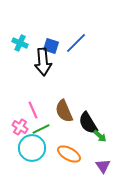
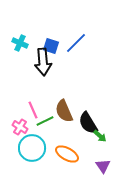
green line: moved 4 px right, 8 px up
orange ellipse: moved 2 px left
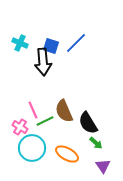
green arrow: moved 4 px left, 7 px down
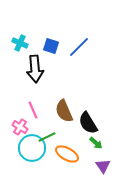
blue line: moved 3 px right, 4 px down
black arrow: moved 8 px left, 7 px down
green line: moved 2 px right, 16 px down
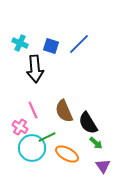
blue line: moved 3 px up
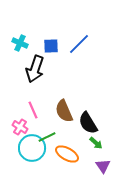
blue square: rotated 21 degrees counterclockwise
black arrow: rotated 24 degrees clockwise
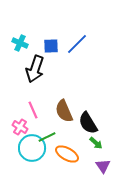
blue line: moved 2 px left
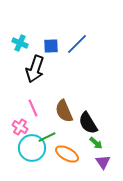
pink line: moved 2 px up
purple triangle: moved 4 px up
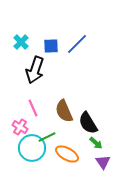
cyan cross: moved 1 px right, 1 px up; rotated 21 degrees clockwise
black arrow: moved 1 px down
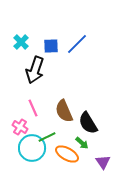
green arrow: moved 14 px left
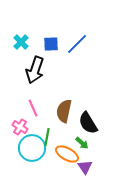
blue square: moved 2 px up
brown semicircle: rotated 35 degrees clockwise
green line: rotated 54 degrees counterclockwise
purple triangle: moved 18 px left, 5 px down
